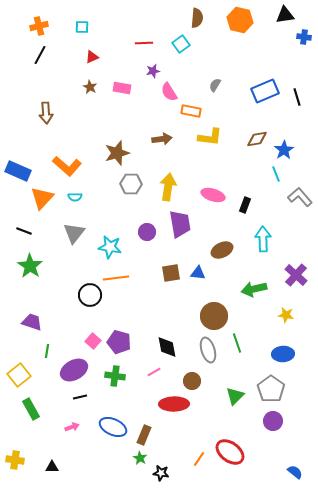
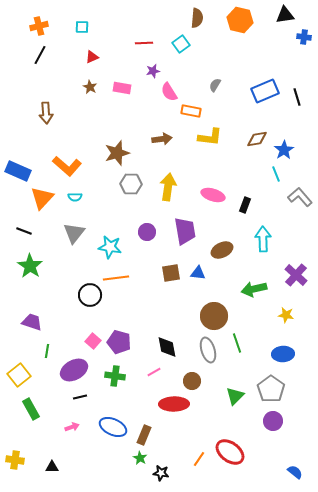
purple trapezoid at (180, 224): moved 5 px right, 7 px down
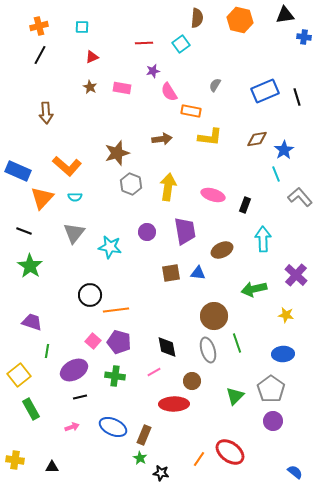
gray hexagon at (131, 184): rotated 20 degrees clockwise
orange line at (116, 278): moved 32 px down
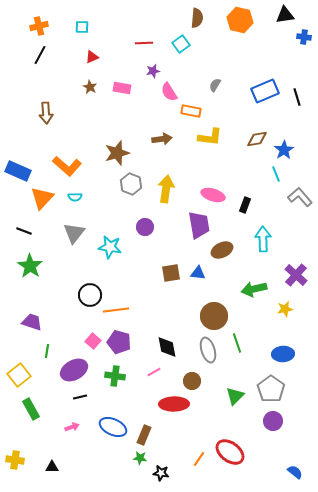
yellow arrow at (168, 187): moved 2 px left, 2 px down
purple trapezoid at (185, 231): moved 14 px right, 6 px up
purple circle at (147, 232): moved 2 px left, 5 px up
yellow star at (286, 315): moved 1 px left, 6 px up; rotated 21 degrees counterclockwise
green star at (140, 458): rotated 24 degrees counterclockwise
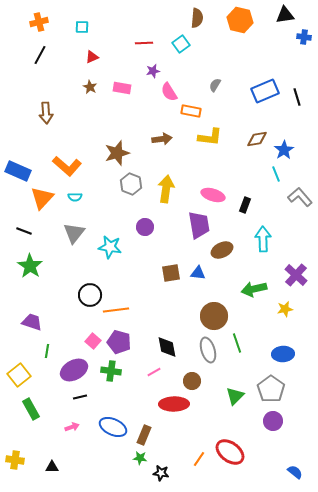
orange cross at (39, 26): moved 4 px up
green cross at (115, 376): moved 4 px left, 5 px up
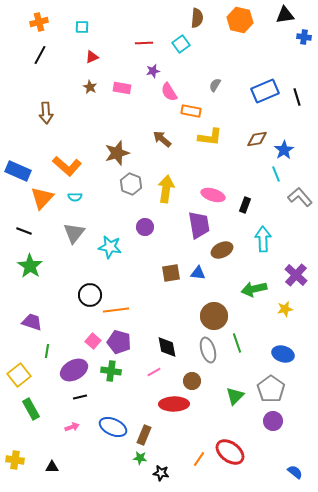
brown arrow at (162, 139): rotated 132 degrees counterclockwise
blue ellipse at (283, 354): rotated 20 degrees clockwise
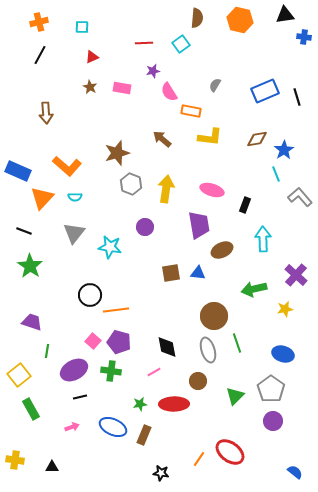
pink ellipse at (213, 195): moved 1 px left, 5 px up
brown circle at (192, 381): moved 6 px right
green star at (140, 458): moved 54 px up; rotated 16 degrees counterclockwise
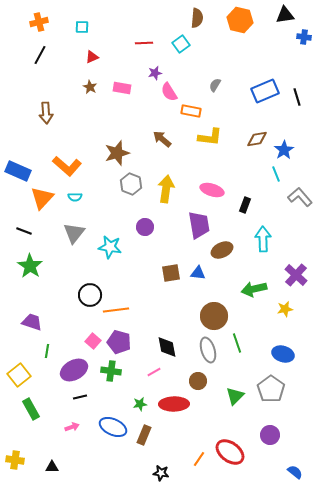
purple star at (153, 71): moved 2 px right, 2 px down
purple circle at (273, 421): moved 3 px left, 14 px down
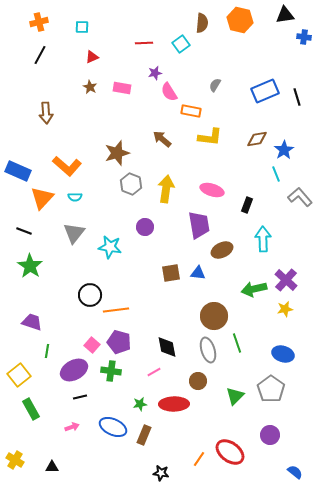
brown semicircle at (197, 18): moved 5 px right, 5 px down
black rectangle at (245, 205): moved 2 px right
purple cross at (296, 275): moved 10 px left, 5 px down
pink square at (93, 341): moved 1 px left, 4 px down
yellow cross at (15, 460): rotated 24 degrees clockwise
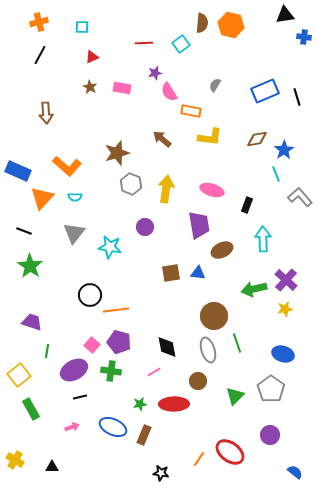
orange hexagon at (240, 20): moved 9 px left, 5 px down
